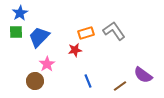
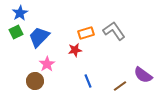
green square: rotated 24 degrees counterclockwise
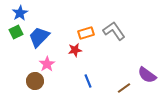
purple semicircle: moved 4 px right
brown line: moved 4 px right, 2 px down
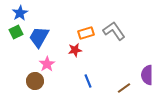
blue trapezoid: rotated 15 degrees counterclockwise
purple semicircle: rotated 54 degrees clockwise
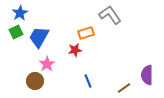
gray L-shape: moved 4 px left, 16 px up
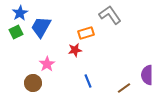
blue trapezoid: moved 2 px right, 10 px up
brown circle: moved 2 px left, 2 px down
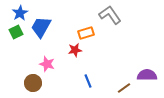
pink star: rotated 21 degrees counterclockwise
purple semicircle: rotated 90 degrees clockwise
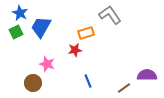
blue star: rotated 14 degrees counterclockwise
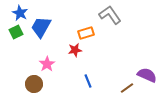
pink star: rotated 21 degrees clockwise
purple semicircle: rotated 24 degrees clockwise
brown circle: moved 1 px right, 1 px down
brown line: moved 3 px right
